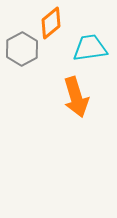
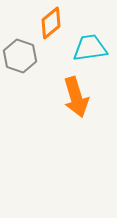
gray hexagon: moved 2 px left, 7 px down; rotated 12 degrees counterclockwise
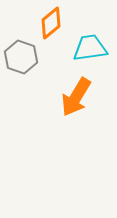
gray hexagon: moved 1 px right, 1 px down
orange arrow: rotated 48 degrees clockwise
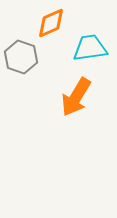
orange diamond: rotated 16 degrees clockwise
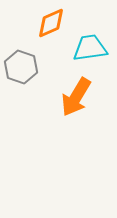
gray hexagon: moved 10 px down
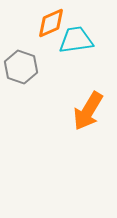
cyan trapezoid: moved 14 px left, 8 px up
orange arrow: moved 12 px right, 14 px down
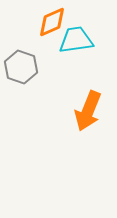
orange diamond: moved 1 px right, 1 px up
orange arrow: rotated 9 degrees counterclockwise
